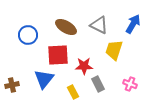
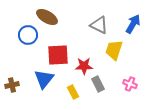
brown ellipse: moved 19 px left, 10 px up
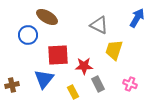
blue arrow: moved 4 px right, 6 px up
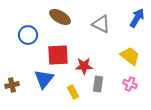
brown ellipse: moved 13 px right
gray triangle: moved 2 px right, 1 px up
yellow trapezoid: moved 16 px right, 6 px down; rotated 110 degrees clockwise
gray rectangle: rotated 35 degrees clockwise
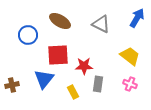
brown ellipse: moved 4 px down
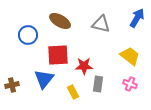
gray triangle: rotated 12 degrees counterclockwise
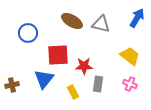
brown ellipse: moved 12 px right
blue circle: moved 2 px up
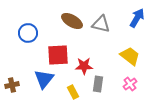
pink cross: rotated 32 degrees clockwise
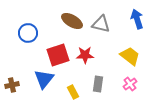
blue arrow: moved 1 px down; rotated 48 degrees counterclockwise
red square: rotated 15 degrees counterclockwise
red star: moved 1 px right, 11 px up
